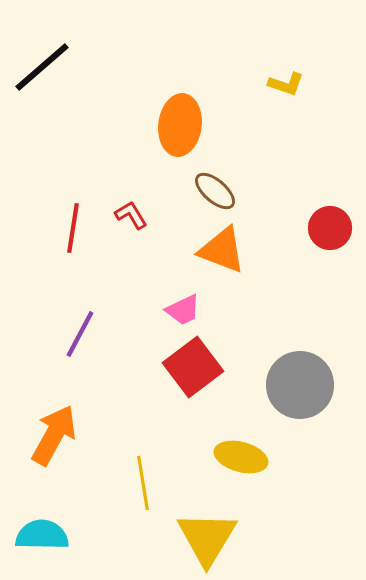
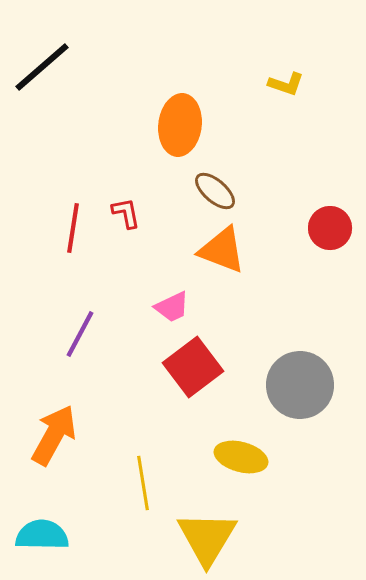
red L-shape: moved 5 px left, 2 px up; rotated 20 degrees clockwise
pink trapezoid: moved 11 px left, 3 px up
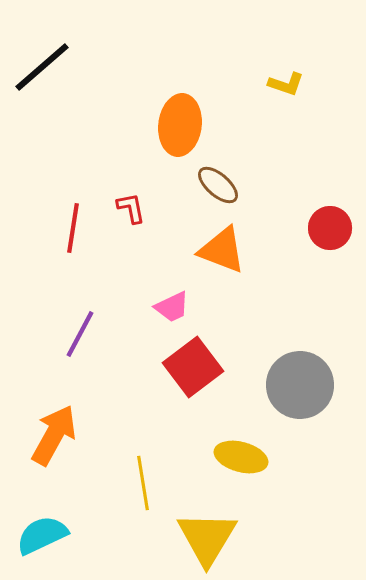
brown ellipse: moved 3 px right, 6 px up
red L-shape: moved 5 px right, 5 px up
cyan semicircle: rotated 26 degrees counterclockwise
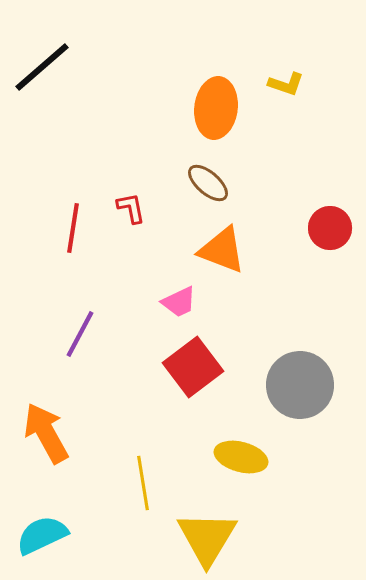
orange ellipse: moved 36 px right, 17 px up
brown ellipse: moved 10 px left, 2 px up
pink trapezoid: moved 7 px right, 5 px up
orange arrow: moved 8 px left, 2 px up; rotated 58 degrees counterclockwise
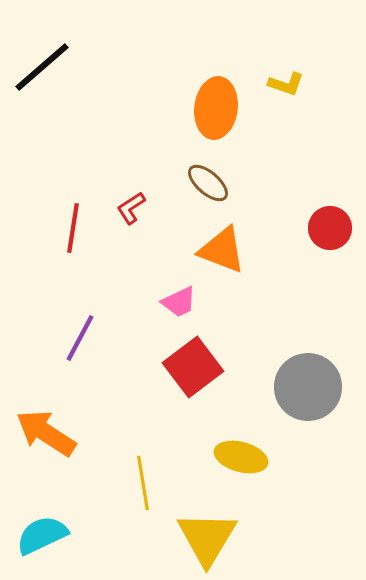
red L-shape: rotated 112 degrees counterclockwise
purple line: moved 4 px down
gray circle: moved 8 px right, 2 px down
orange arrow: rotated 28 degrees counterclockwise
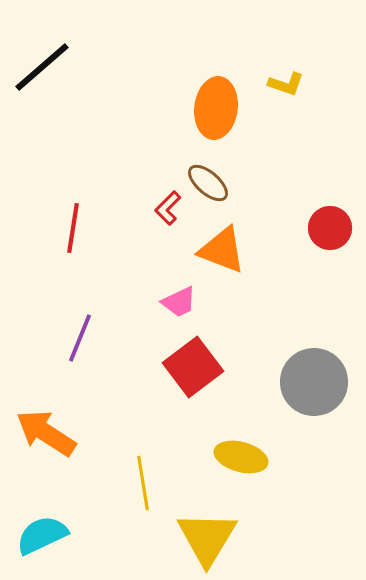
red L-shape: moved 37 px right; rotated 12 degrees counterclockwise
purple line: rotated 6 degrees counterclockwise
gray circle: moved 6 px right, 5 px up
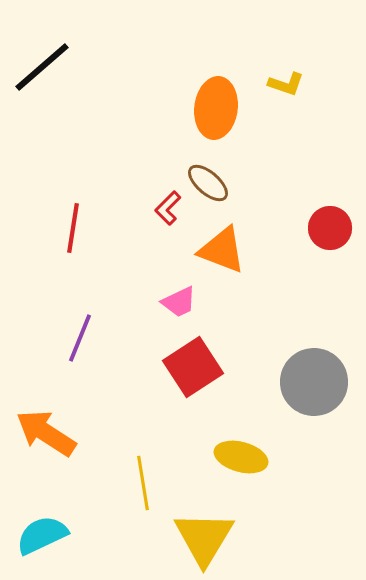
red square: rotated 4 degrees clockwise
yellow triangle: moved 3 px left
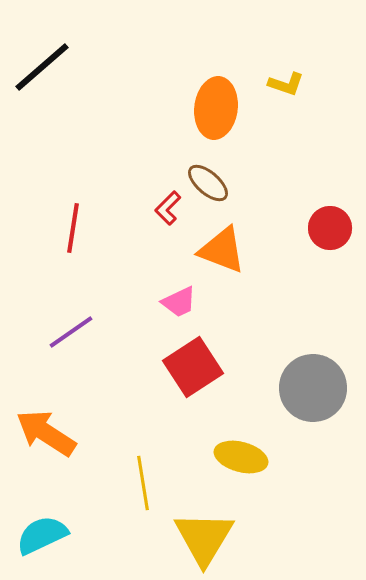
purple line: moved 9 px left, 6 px up; rotated 33 degrees clockwise
gray circle: moved 1 px left, 6 px down
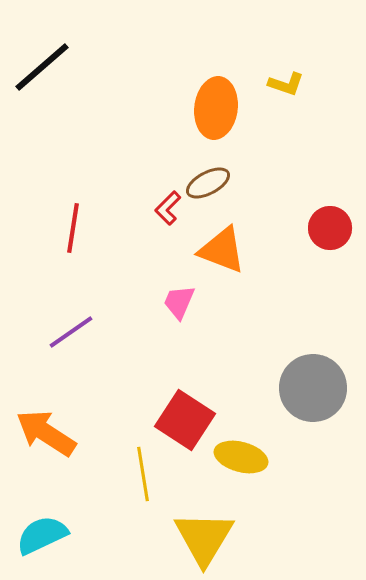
brown ellipse: rotated 69 degrees counterclockwise
pink trapezoid: rotated 138 degrees clockwise
red square: moved 8 px left, 53 px down; rotated 24 degrees counterclockwise
yellow line: moved 9 px up
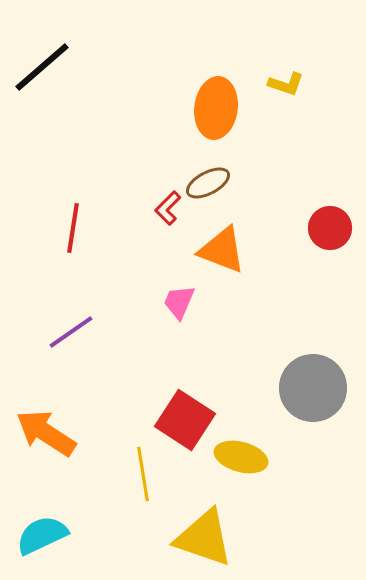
yellow triangle: rotated 42 degrees counterclockwise
